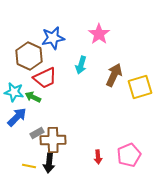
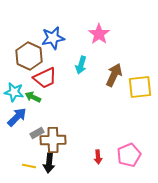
yellow square: rotated 10 degrees clockwise
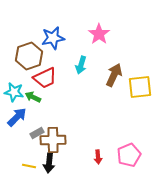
brown hexagon: rotated 16 degrees clockwise
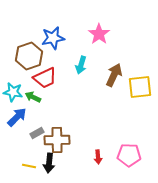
cyan star: moved 1 px left
brown cross: moved 4 px right
pink pentagon: rotated 25 degrees clockwise
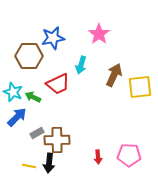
brown hexagon: rotated 20 degrees clockwise
red trapezoid: moved 13 px right, 6 px down
cyan star: rotated 12 degrees clockwise
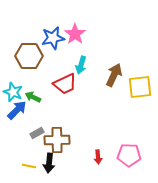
pink star: moved 24 px left
red trapezoid: moved 7 px right
blue arrow: moved 7 px up
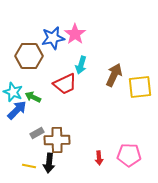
red arrow: moved 1 px right, 1 px down
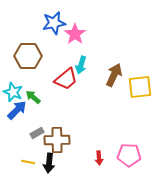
blue star: moved 1 px right, 15 px up
brown hexagon: moved 1 px left
red trapezoid: moved 1 px right, 5 px up; rotated 15 degrees counterclockwise
green arrow: rotated 14 degrees clockwise
yellow line: moved 1 px left, 4 px up
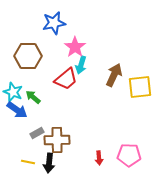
pink star: moved 13 px down
blue arrow: rotated 80 degrees clockwise
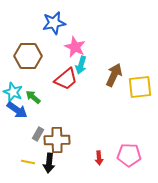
pink star: rotated 10 degrees counterclockwise
gray rectangle: moved 1 px right, 1 px down; rotated 32 degrees counterclockwise
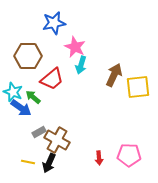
red trapezoid: moved 14 px left
yellow square: moved 2 px left
blue arrow: moved 4 px right, 2 px up
gray rectangle: moved 1 px right, 2 px up; rotated 32 degrees clockwise
brown cross: rotated 30 degrees clockwise
black arrow: rotated 18 degrees clockwise
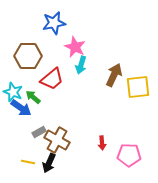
red arrow: moved 3 px right, 15 px up
